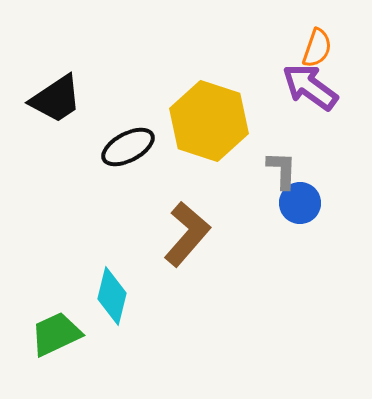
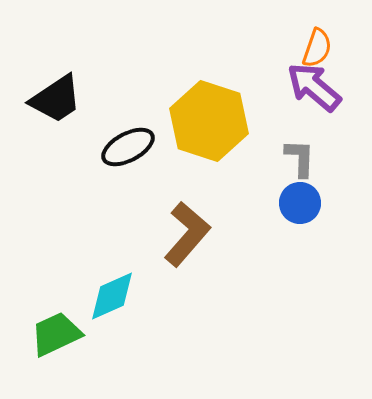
purple arrow: moved 4 px right; rotated 4 degrees clockwise
gray L-shape: moved 18 px right, 12 px up
cyan diamond: rotated 52 degrees clockwise
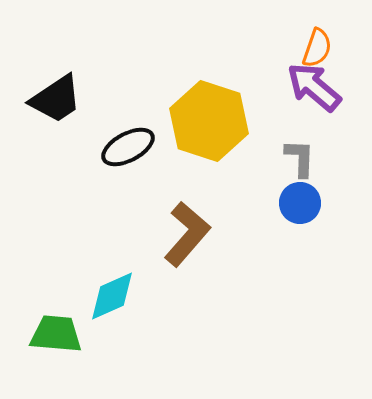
green trapezoid: rotated 30 degrees clockwise
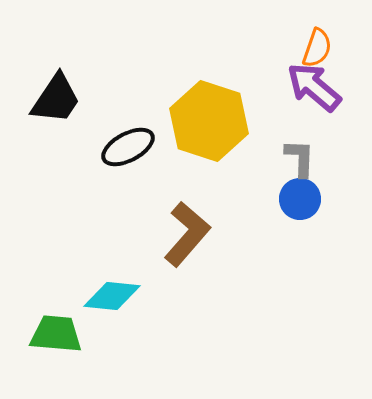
black trapezoid: rotated 22 degrees counterclockwise
blue circle: moved 4 px up
cyan diamond: rotated 30 degrees clockwise
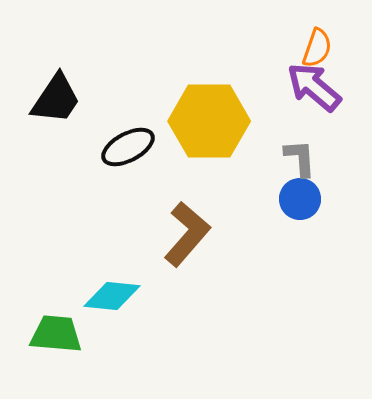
yellow hexagon: rotated 18 degrees counterclockwise
gray L-shape: rotated 6 degrees counterclockwise
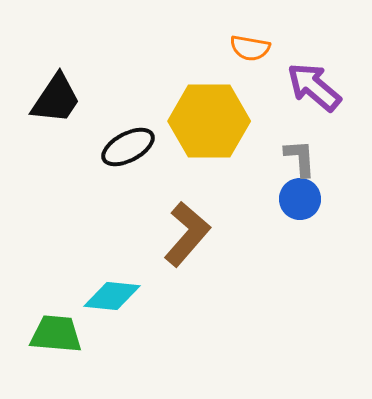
orange semicircle: moved 67 px left; rotated 81 degrees clockwise
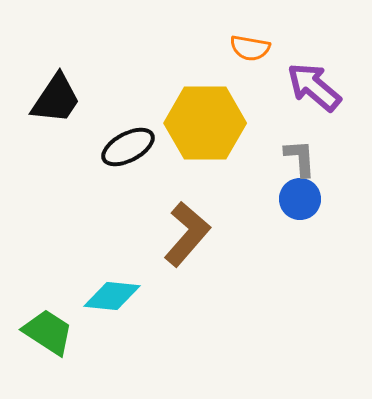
yellow hexagon: moved 4 px left, 2 px down
green trapezoid: moved 8 px left, 2 px up; rotated 28 degrees clockwise
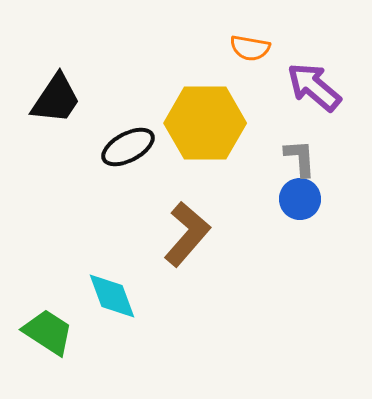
cyan diamond: rotated 64 degrees clockwise
